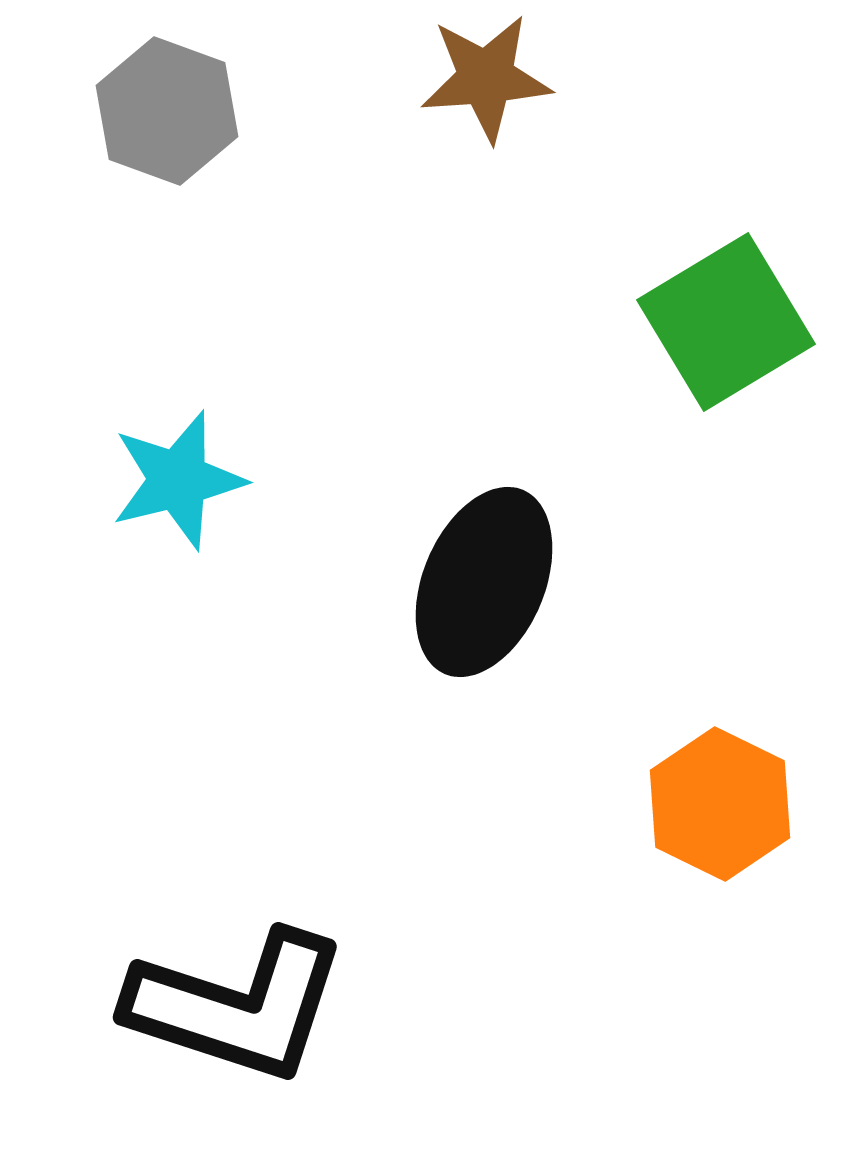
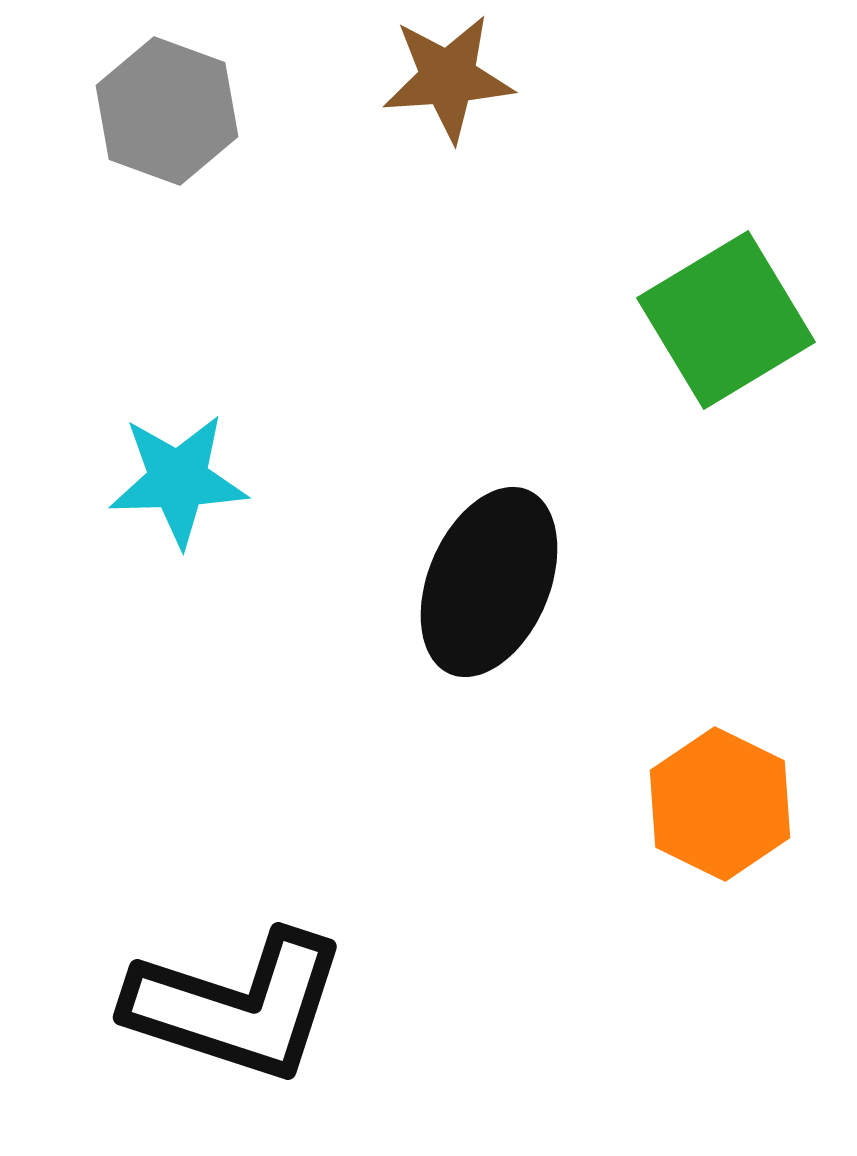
brown star: moved 38 px left
green square: moved 2 px up
cyan star: rotated 12 degrees clockwise
black ellipse: moved 5 px right
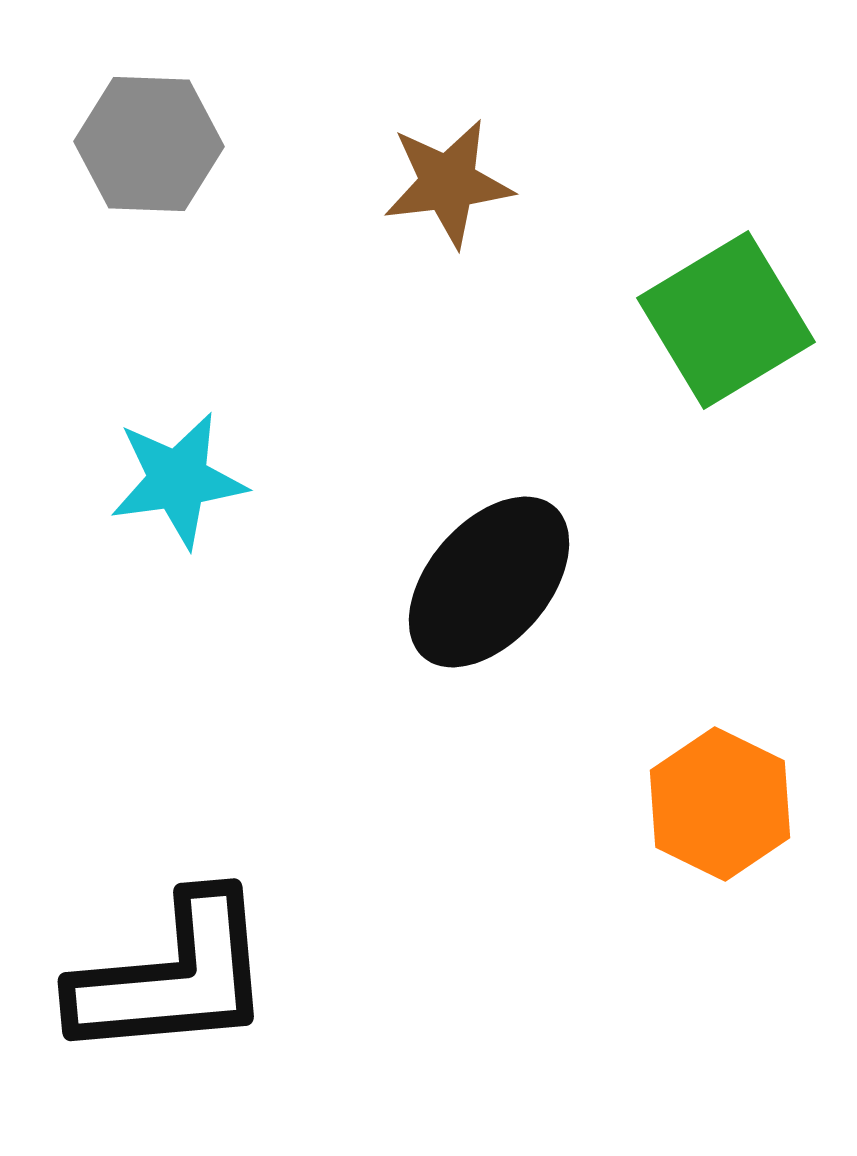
brown star: moved 105 px down; rotated 3 degrees counterclockwise
gray hexagon: moved 18 px left, 33 px down; rotated 18 degrees counterclockwise
cyan star: rotated 6 degrees counterclockwise
black ellipse: rotated 18 degrees clockwise
black L-shape: moved 64 px left, 29 px up; rotated 23 degrees counterclockwise
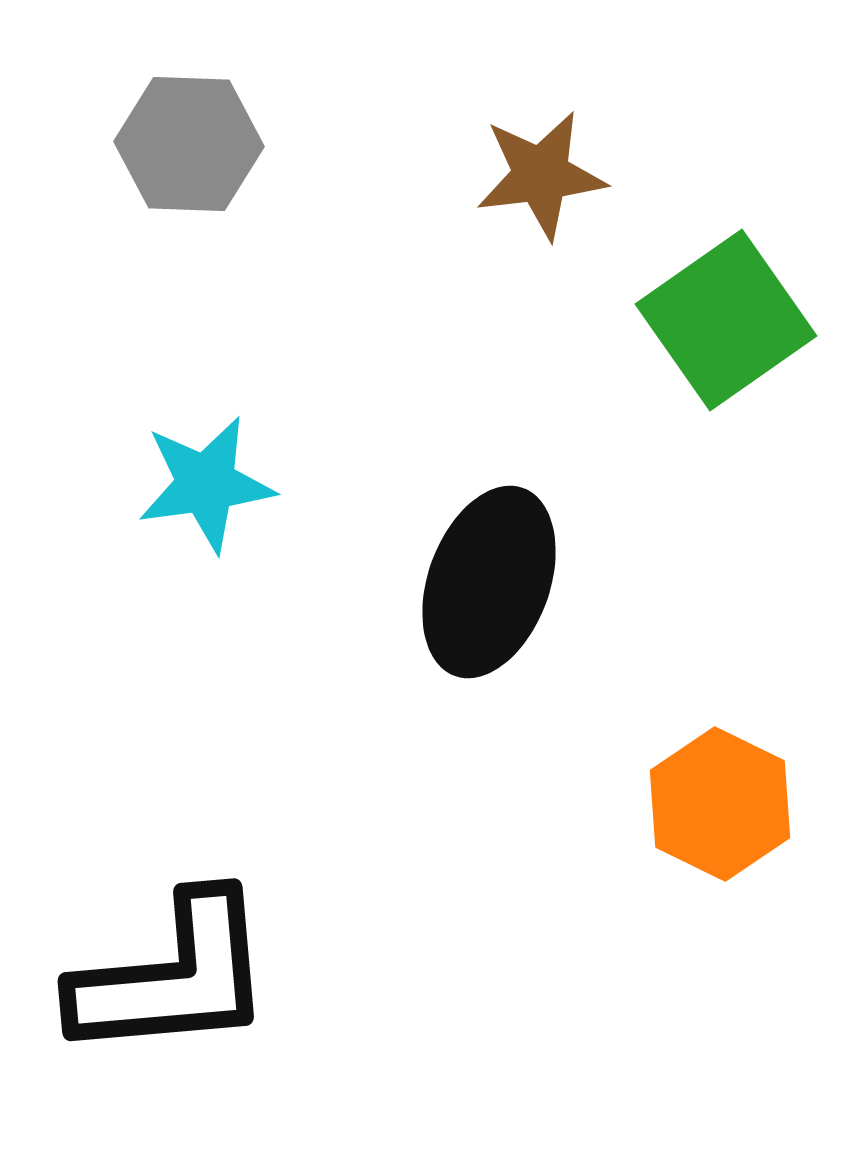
gray hexagon: moved 40 px right
brown star: moved 93 px right, 8 px up
green square: rotated 4 degrees counterclockwise
cyan star: moved 28 px right, 4 px down
black ellipse: rotated 21 degrees counterclockwise
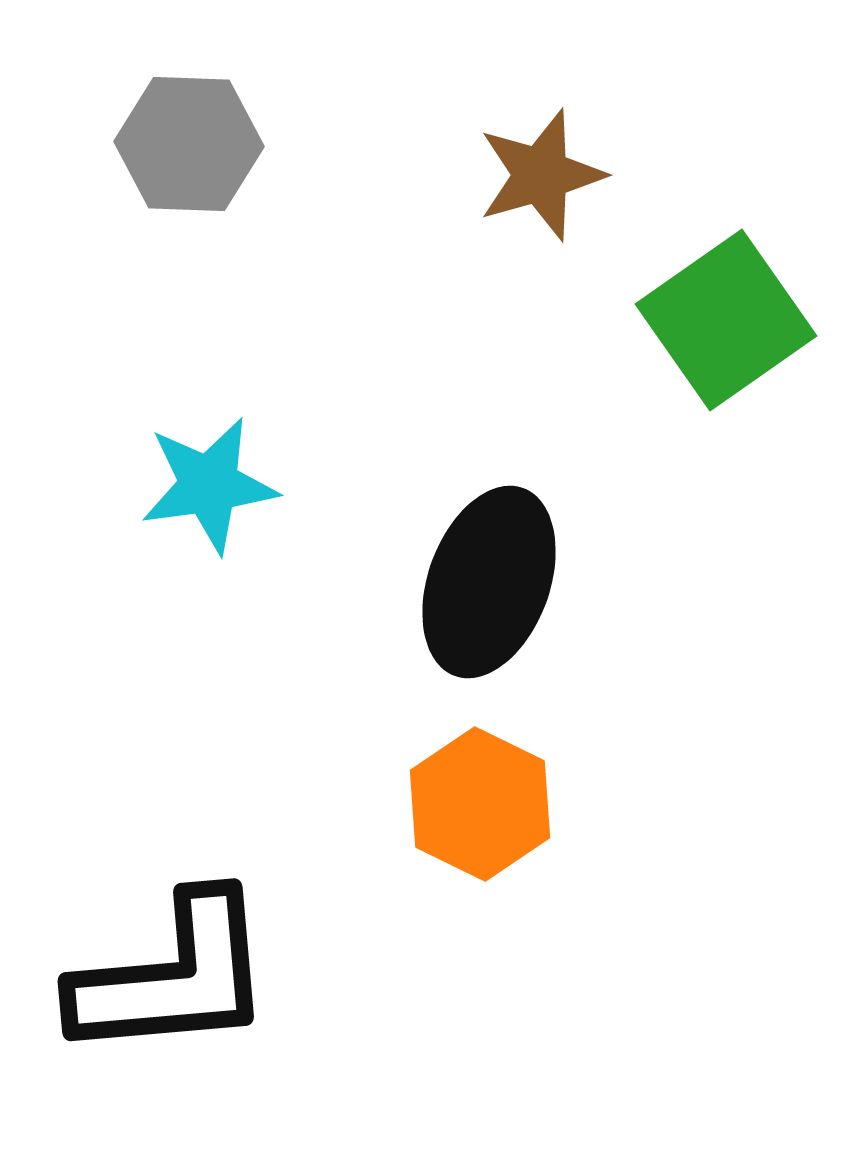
brown star: rotated 9 degrees counterclockwise
cyan star: moved 3 px right, 1 px down
orange hexagon: moved 240 px left
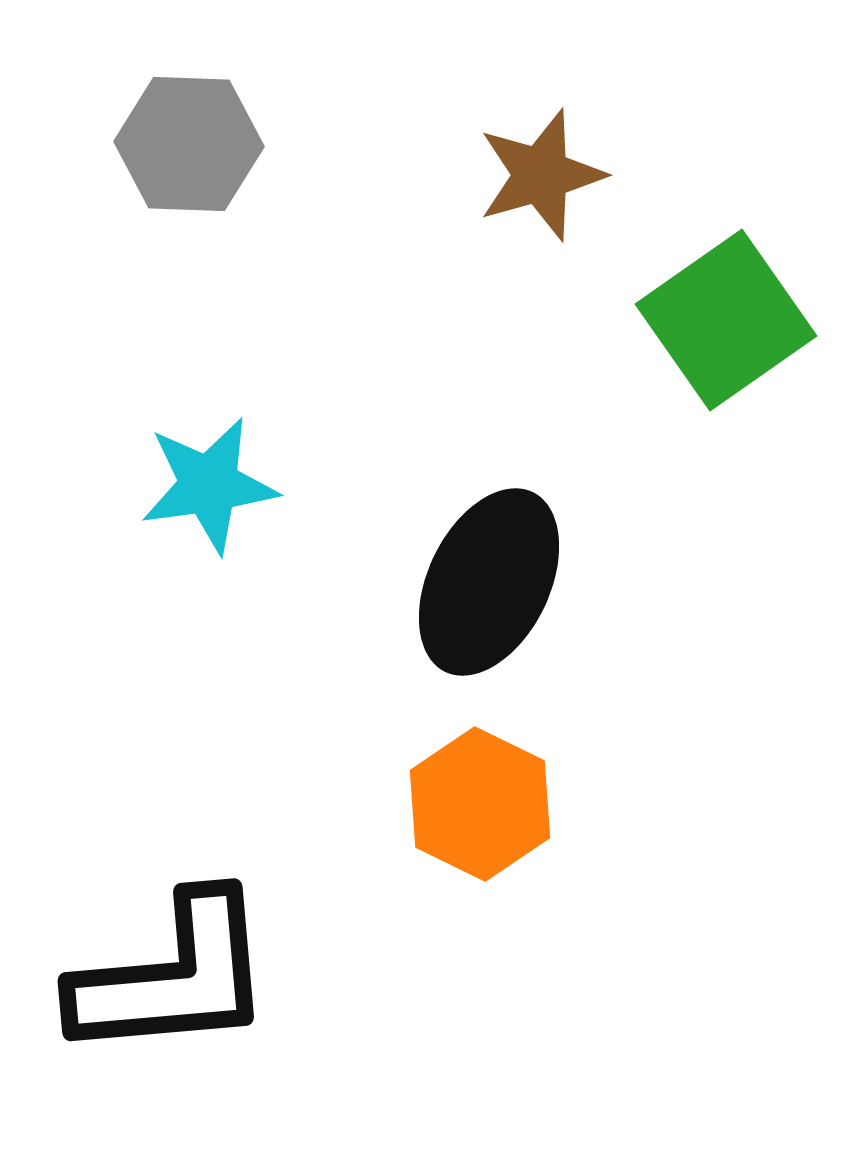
black ellipse: rotated 6 degrees clockwise
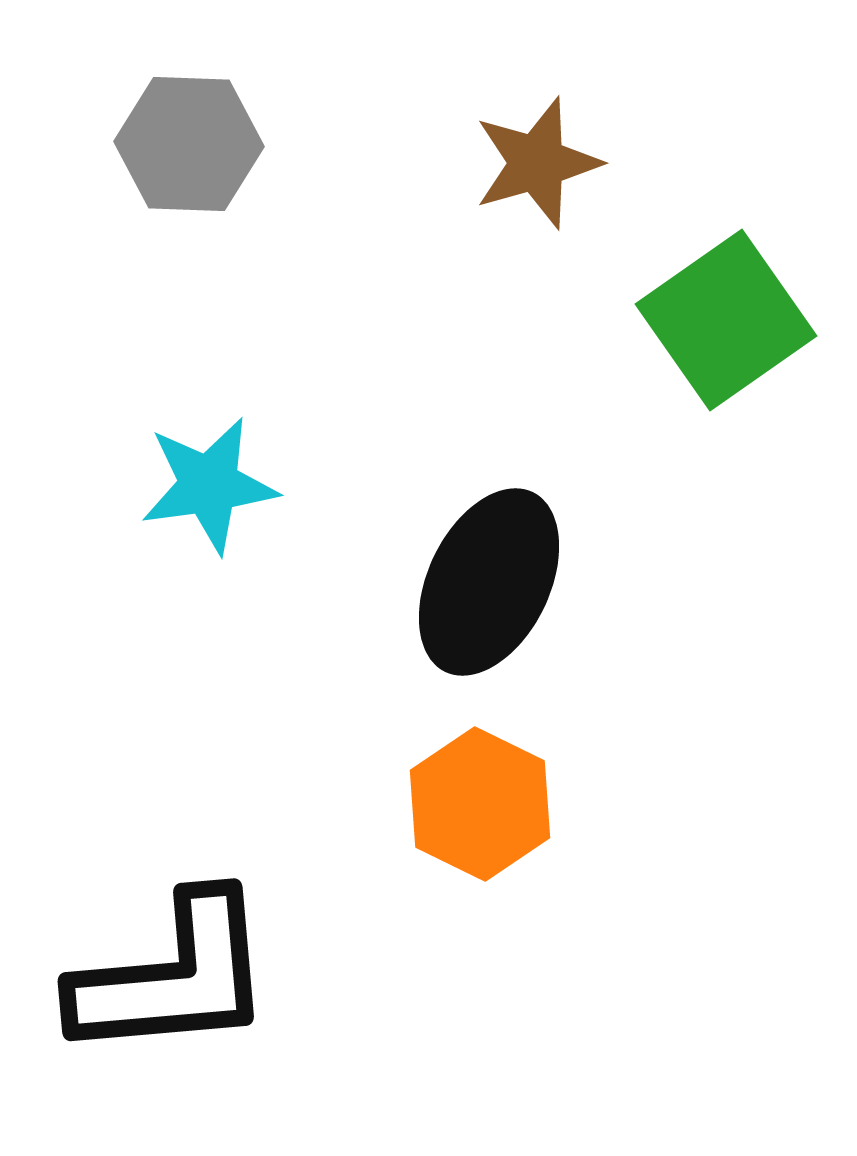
brown star: moved 4 px left, 12 px up
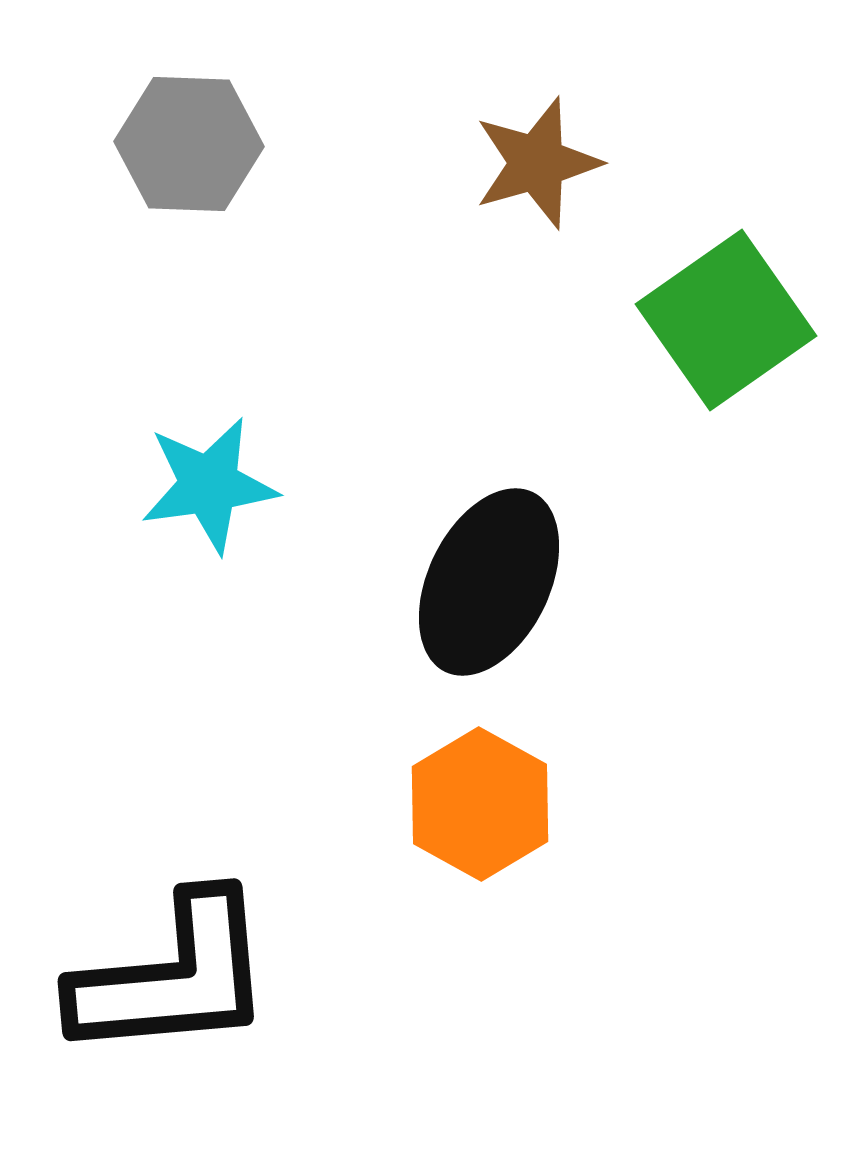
orange hexagon: rotated 3 degrees clockwise
